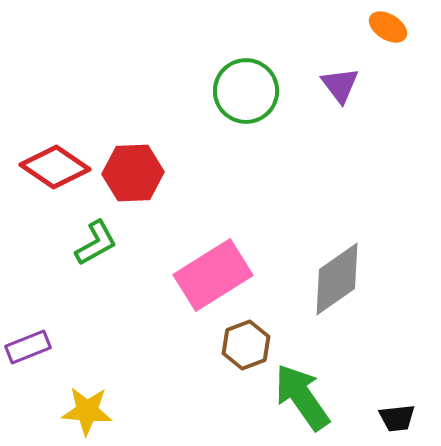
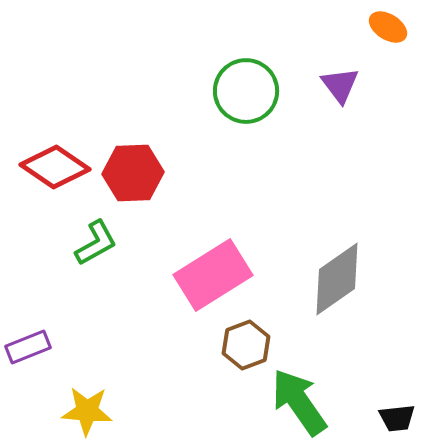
green arrow: moved 3 px left, 5 px down
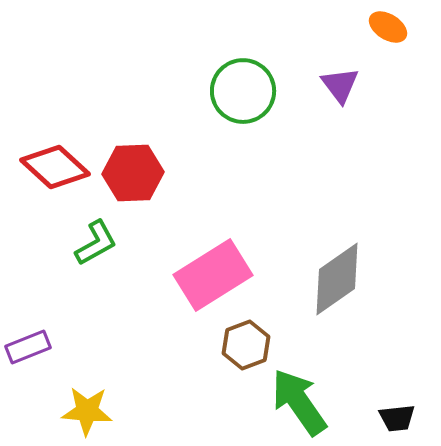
green circle: moved 3 px left
red diamond: rotated 8 degrees clockwise
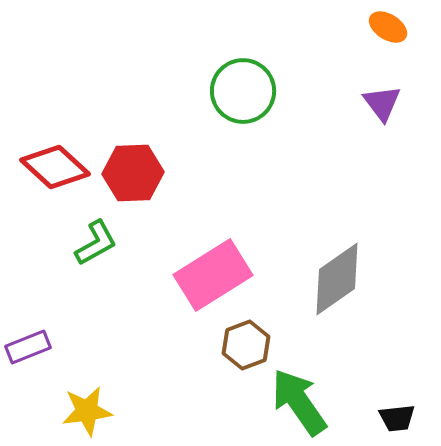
purple triangle: moved 42 px right, 18 px down
yellow star: rotated 12 degrees counterclockwise
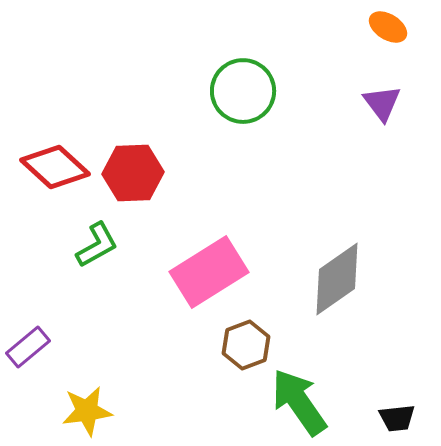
green L-shape: moved 1 px right, 2 px down
pink rectangle: moved 4 px left, 3 px up
purple rectangle: rotated 18 degrees counterclockwise
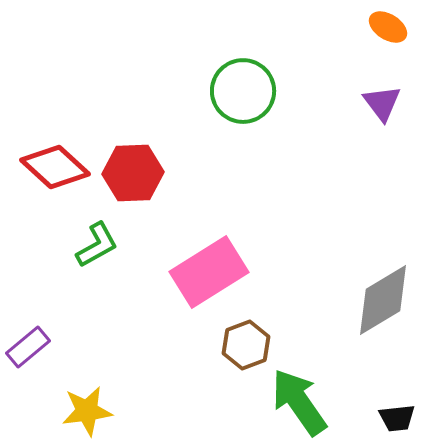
gray diamond: moved 46 px right, 21 px down; rotated 4 degrees clockwise
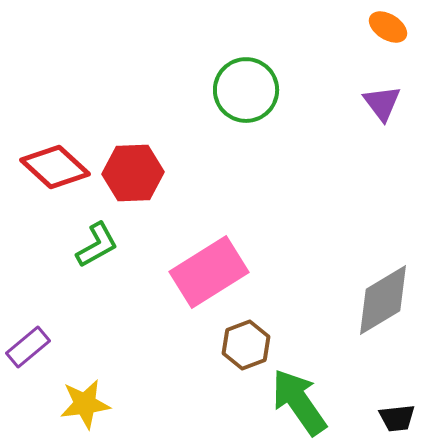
green circle: moved 3 px right, 1 px up
yellow star: moved 2 px left, 7 px up
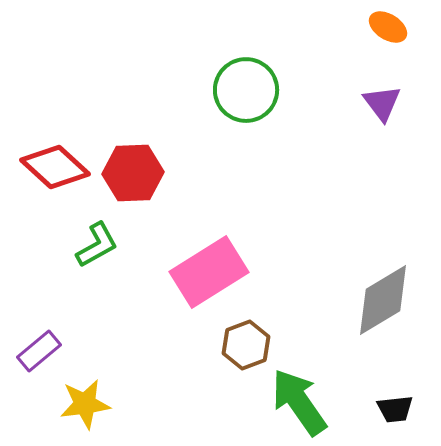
purple rectangle: moved 11 px right, 4 px down
black trapezoid: moved 2 px left, 9 px up
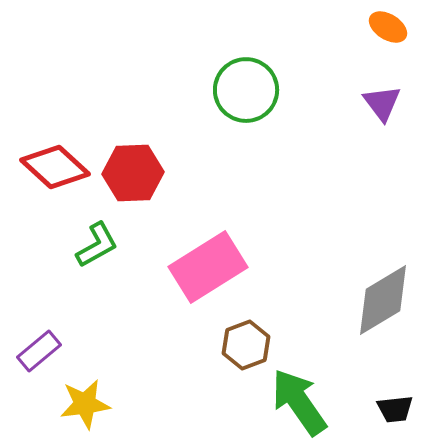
pink rectangle: moved 1 px left, 5 px up
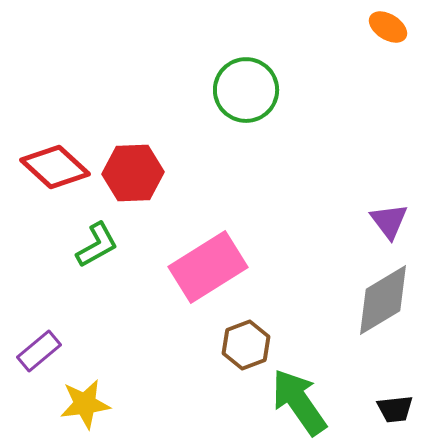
purple triangle: moved 7 px right, 118 px down
